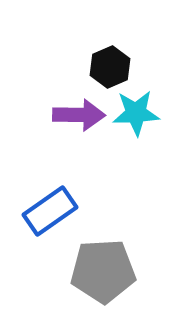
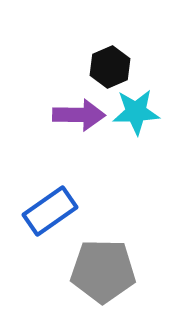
cyan star: moved 1 px up
gray pentagon: rotated 4 degrees clockwise
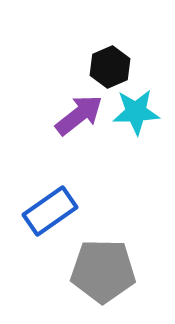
purple arrow: rotated 39 degrees counterclockwise
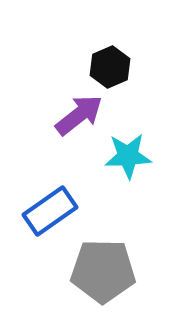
cyan star: moved 8 px left, 44 px down
